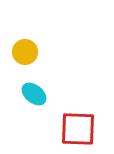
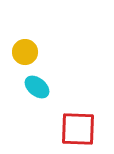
cyan ellipse: moved 3 px right, 7 px up
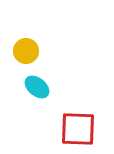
yellow circle: moved 1 px right, 1 px up
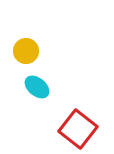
red square: rotated 36 degrees clockwise
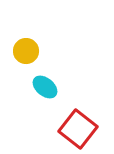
cyan ellipse: moved 8 px right
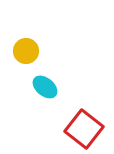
red square: moved 6 px right
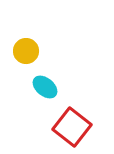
red square: moved 12 px left, 2 px up
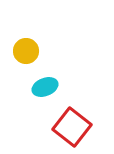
cyan ellipse: rotated 60 degrees counterclockwise
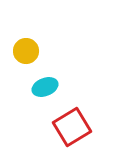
red square: rotated 21 degrees clockwise
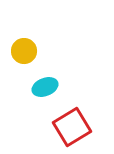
yellow circle: moved 2 px left
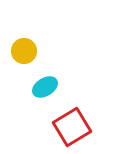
cyan ellipse: rotated 10 degrees counterclockwise
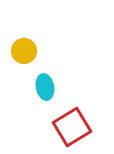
cyan ellipse: rotated 70 degrees counterclockwise
